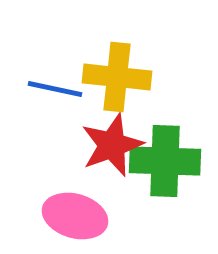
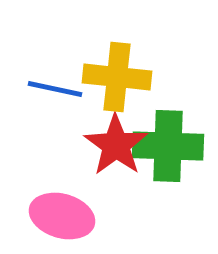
red star: moved 4 px right; rotated 16 degrees counterclockwise
green cross: moved 3 px right, 15 px up
pink ellipse: moved 13 px left
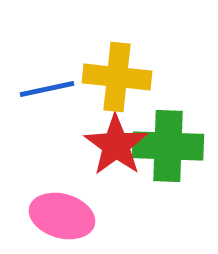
blue line: moved 8 px left; rotated 24 degrees counterclockwise
